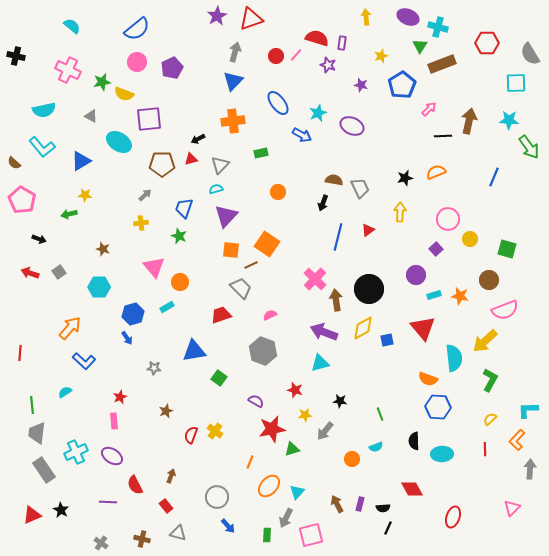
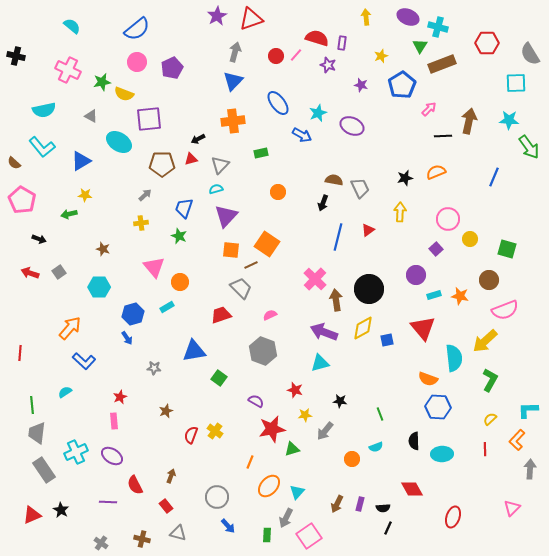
brown arrow at (337, 504): rotated 126 degrees counterclockwise
pink square at (311, 535): moved 2 px left, 1 px down; rotated 20 degrees counterclockwise
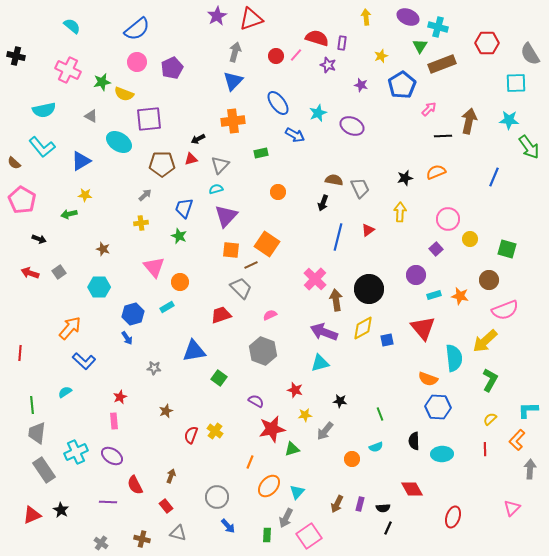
blue arrow at (302, 135): moved 7 px left
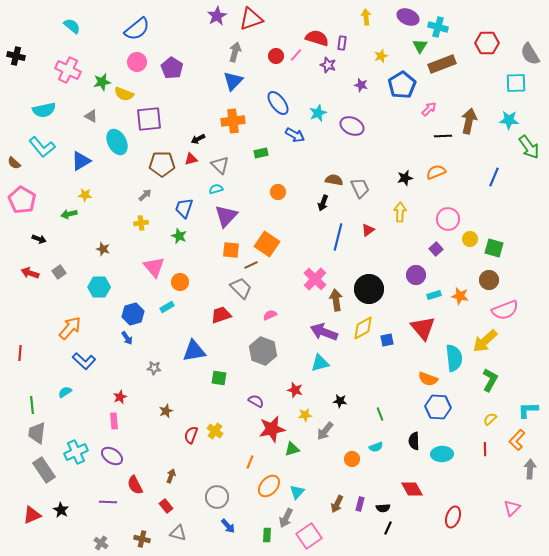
purple pentagon at (172, 68): rotated 15 degrees counterclockwise
cyan ellipse at (119, 142): moved 2 px left; rotated 30 degrees clockwise
gray triangle at (220, 165): rotated 30 degrees counterclockwise
green square at (507, 249): moved 13 px left, 1 px up
green square at (219, 378): rotated 28 degrees counterclockwise
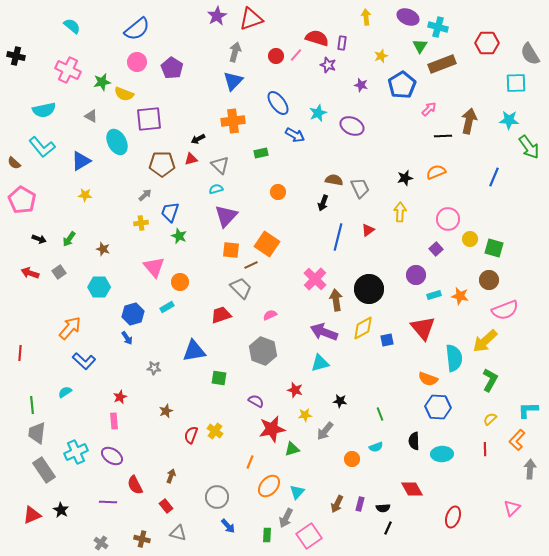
blue trapezoid at (184, 208): moved 14 px left, 4 px down
green arrow at (69, 214): moved 25 px down; rotated 42 degrees counterclockwise
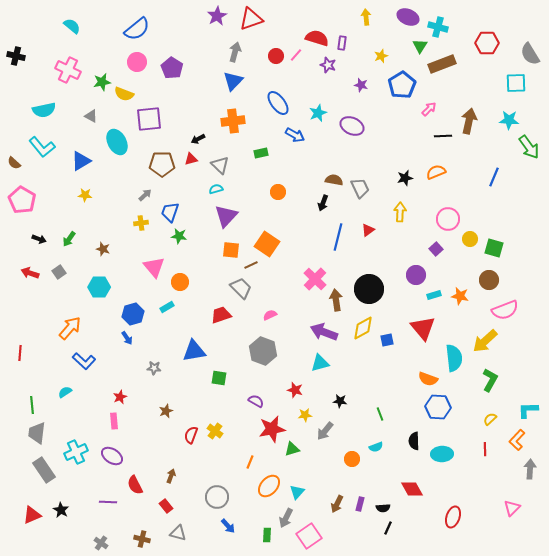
green star at (179, 236): rotated 14 degrees counterclockwise
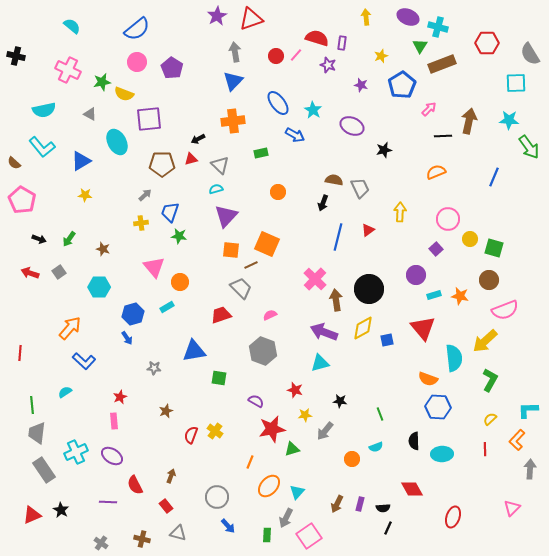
gray arrow at (235, 52): rotated 24 degrees counterclockwise
cyan star at (318, 113): moved 5 px left, 3 px up; rotated 18 degrees counterclockwise
gray triangle at (91, 116): moved 1 px left, 2 px up
black star at (405, 178): moved 21 px left, 28 px up
orange square at (267, 244): rotated 10 degrees counterclockwise
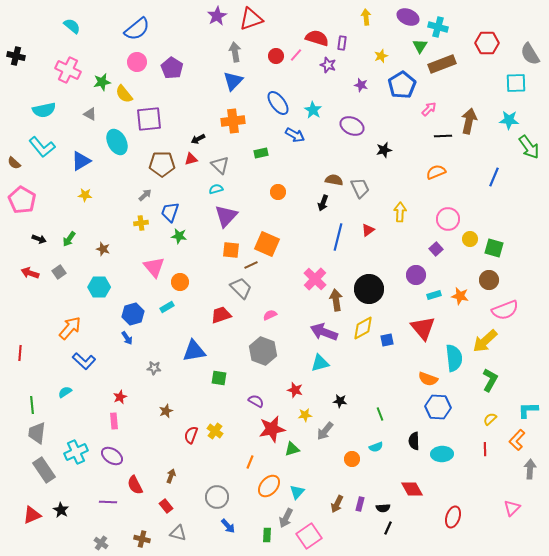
yellow semicircle at (124, 94): rotated 30 degrees clockwise
